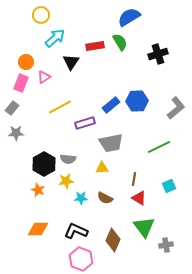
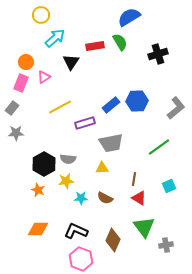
green line: rotated 10 degrees counterclockwise
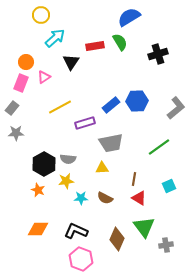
brown diamond: moved 4 px right, 1 px up
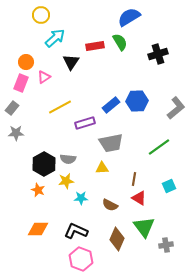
brown semicircle: moved 5 px right, 7 px down
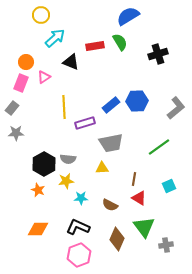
blue semicircle: moved 1 px left, 1 px up
black triangle: rotated 42 degrees counterclockwise
yellow line: moved 4 px right; rotated 65 degrees counterclockwise
black L-shape: moved 2 px right, 4 px up
pink hexagon: moved 2 px left, 4 px up; rotated 20 degrees clockwise
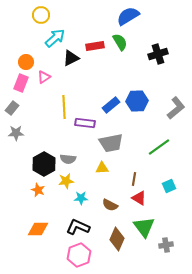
black triangle: moved 4 px up; rotated 48 degrees counterclockwise
purple rectangle: rotated 24 degrees clockwise
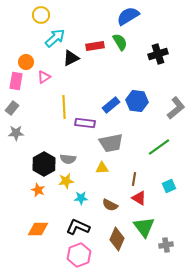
pink rectangle: moved 5 px left, 2 px up; rotated 12 degrees counterclockwise
blue hexagon: rotated 10 degrees clockwise
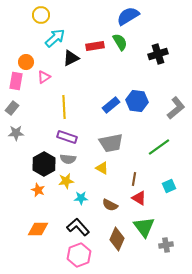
purple rectangle: moved 18 px left, 14 px down; rotated 12 degrees clockwise
yellow triangle: rotated 32 degrees clockwise
black L-shape: rotated 25 degrees clockwise
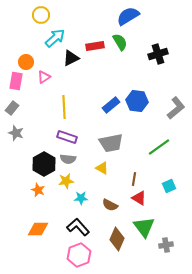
gray star: rotated 21 degrees clockwise
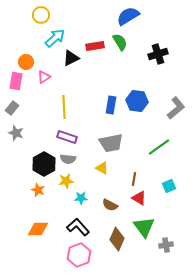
blue rectangle: rotated 42 degrees counterclockwise
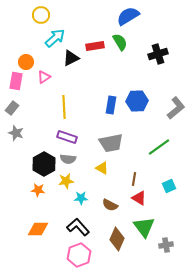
blue hexagon: rotated 10 degrees counterclockwise
orange star: rotated 16 degrees counterclockwise
